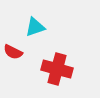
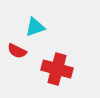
red semicircle: moved 4 px right, 1 px up
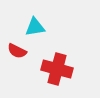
cyan triangle: rotated 10 degrees clockwise
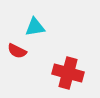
red cross: moved 11 px right, 4 px down
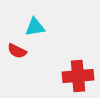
red cross: moved 10 px right, 3 px down; rotated 20 degrees counterclockwise
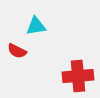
cyan triangle: moved 1 px right, 1 px up
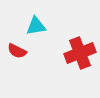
red cross: moved 2 px right, 23 px up; rotated 16 degrees counterclockwise
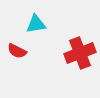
cyan triangle: moved 2 px up
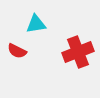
red cross: moved 2 px left, 1 px up
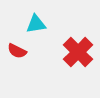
red cross: rotated 24 degrees counterclockwise
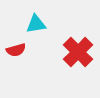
red semicircle: moved 1 px left, 1 px up; rotated 42 degrees counterclockwise
